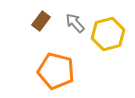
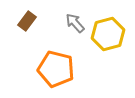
brown rectangle: moved 14 px left
orange pentagon: moved 2 px up
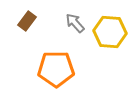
yellow hexagon: moved 2 px right, 2 px up; rotated 20 degrees clockwise
orange pentagon: rotated 15 degrees counterclockwise
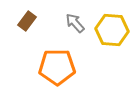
yellow hexagon: moved 2 px right, 2 px up
orange pentagon: moved 1 px right, 2 px up
